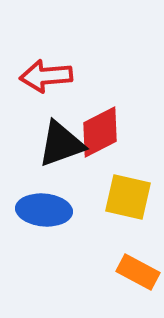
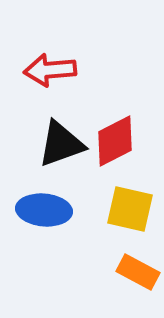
red arrow: moved 4 px right, 6 px up
red diamond: moved 15 px right, 9 px down
yellow square: moved 2 px right, 12 px down
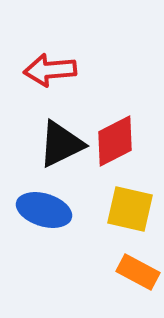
black triangle: rotated 6 degrees counterclockwise
blue ellipse: rotated 12 degrees clockwise
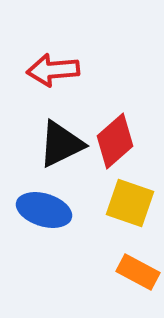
red arrow: moved 3 px right
red diamond: rotated 14 degrees counterclockwise
yellow square: moved 6 px up; rotated 6 degrees clockwise
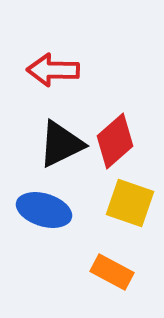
red arrow: rotated 6 degrees clockwise
orange rectangle: moved 26 px left
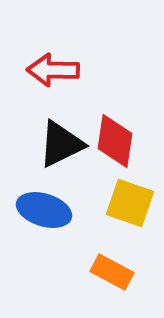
red diamond: rotated 40 degrees counterclockwise
